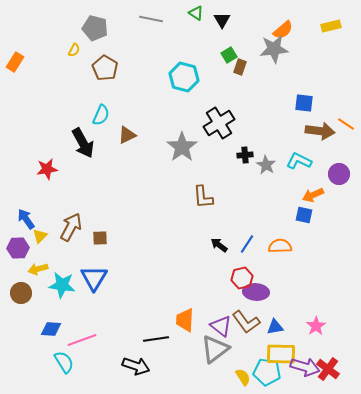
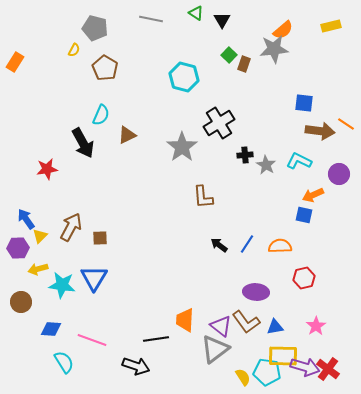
green square at (229, 55): rotated 14 degrees counterclockwise
brown rectangle at (240, 67): moved 4 px right, 3 px up
red hexagon at (242, 278): moved 62 px right
brown circle at (21, 293): moved 9 px down
pink line at (82, 340): moved 10 px right; rotated 40 degrees clockwise
yellow rectangle at (281, 354): moved 2 px right, 2 px down
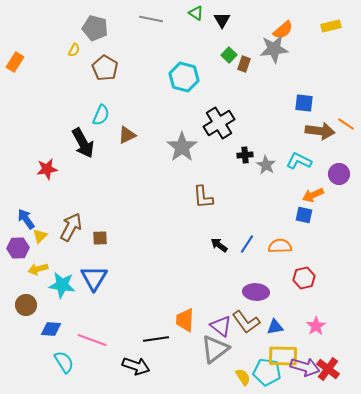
brown circle at (21, 302): moved 5 px right, 3 px down
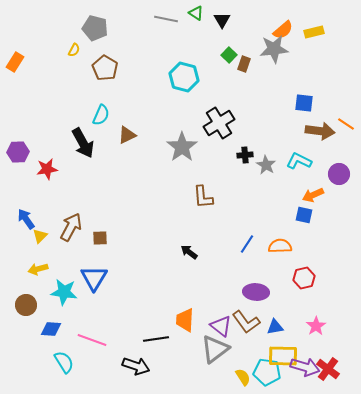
gray line at (151, 19): moved 15 px right
yellow rectangle at (331, 26): moved 17 px left, 6 px down
black arrow at (219, 245): moved 30 px left, 7 px down
purple hexagon at (18, 248): moved 96 px up
cyan star at (62, 285): moved 2 px right, 7 px down
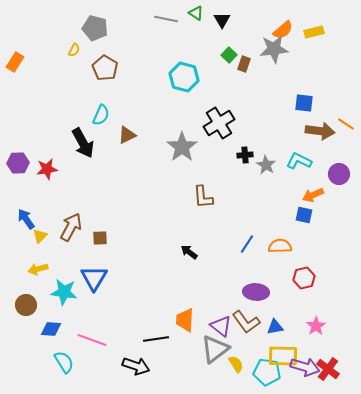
purple hexagon at (18, 152): moved 11 px down
yellow semicircle at (243, 377): moved 7 px left, 13 px up
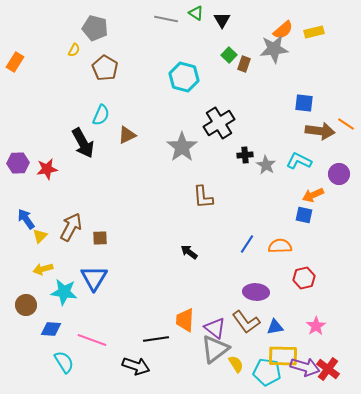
yellow arrow at (38, 269): moved 5 px right
purple triangle at (221, 326): moved 6 px left, 2 px down
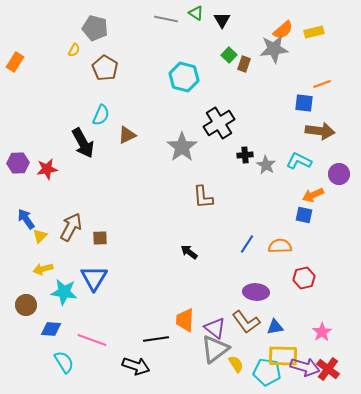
orange line at (346, 124): moved 24 px left, 40 px up; rotated 54 degrees counterclockwise
pink star at (316, 326): moved 6 px right, 6 px down
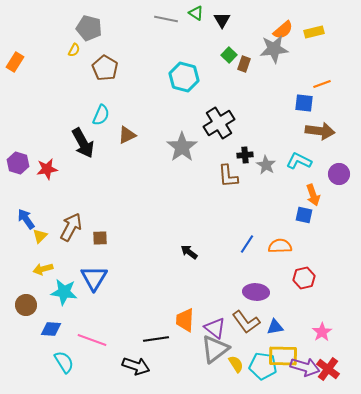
gray pentagon at (95, 28): moved 6 px left
purple hexagon at (18, 163): rotated 20 degrees clockwise
orange arrow at (313, 195): rotated 85 degrees counterclockwise
brown L-shape at (203, 197): moved 25 px right, 21 px up
cyan pentagon at (267, 372): moved 4 px left, 6 px up
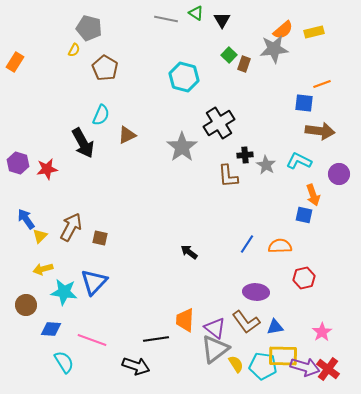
brown square at (100, 238): rotated 14 degrees clockwise
blue triangle at (94, 278): moved 4 px down; rotated 12 degrees clockwise
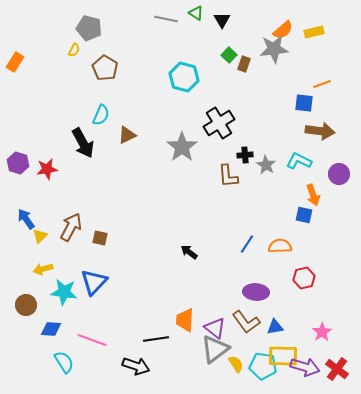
red cross at (328, 369): moved 9 px right
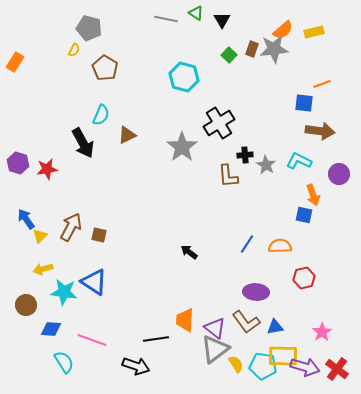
brown rectangle at (244, 64): moved 8 px right, 15 px up
brown square at (100, 238): moved 1 px left, 3 px up
blue triangle at (94, 282): rotated 40 degrees counterclockwise
